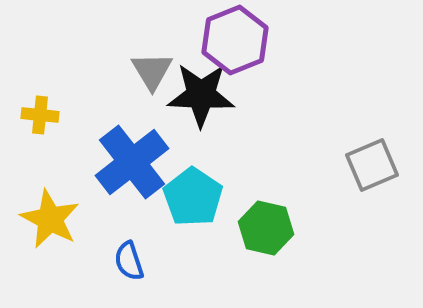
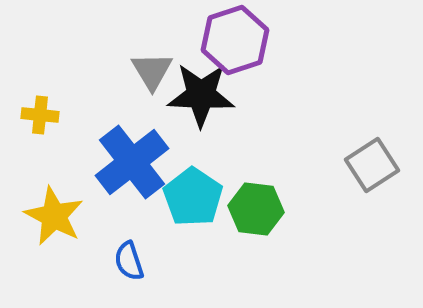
purple hexagon: rotated 4 degrees clockwise
gray square: rotated 10 degrees counterclockwise
yellow star: moved 4 px right, 3 px up
green hexagon: moved 10 px left, 19 px up; rotated 6 degrees counterclockwise
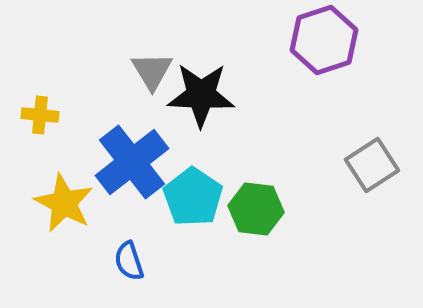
purple hexagon: moved 89 px right
yellow star: moved 10 px right, 13 px up
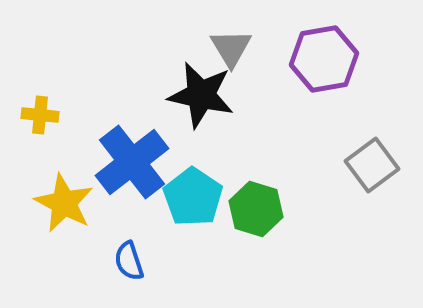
purple hexagon: moved 19 px down; rotated 8 degrees clockwise
gray triangle: moved 79 px right, 23 px up
black star: rotated 10 degrees clockwise
gray square: rotated 4 degrees counterclockwise
green hexagon: rotated 10 degrees clockwise
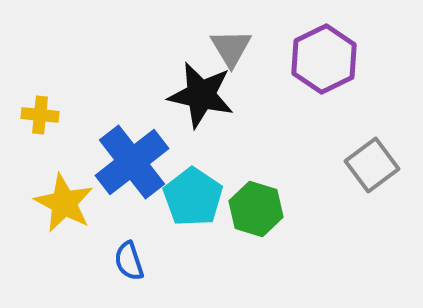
purple hexagon: rotated 16 degrees counterclockwise
